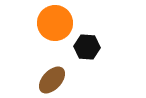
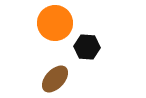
brown ellipse: moved 3 px right, 1 px up
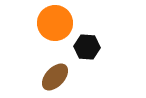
brown ellipse: moved 2 px up
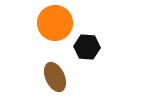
brown ellipse: rotated 68 degrees counterclockwise
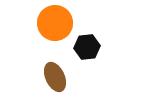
black hexagon: rotated 10 degrees counterclockwise
